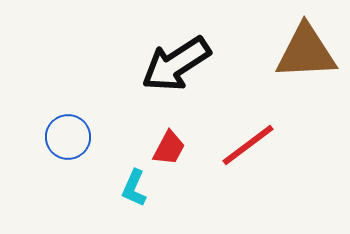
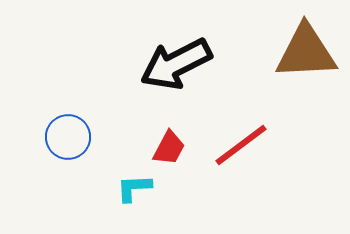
black arrow: rotated 6 degrees clockwise
red line: moved 7 px left
cyan L-shape: rotated 63 degrees clockwise
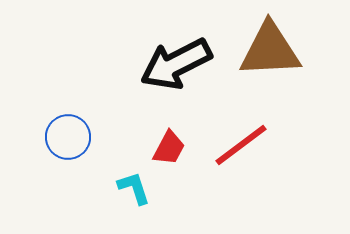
brown triangle: moved 36 px left, 2 px up
cyan L-shape: rotated 75 degrees clockwise
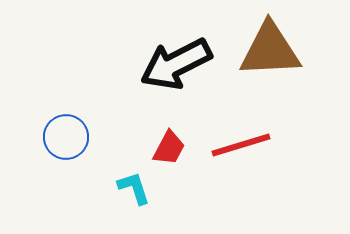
blue circle: moved 2 px left
red line: rotated 20 degrees clockwise
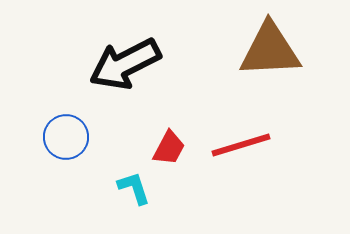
black arrow: moved 51 px left
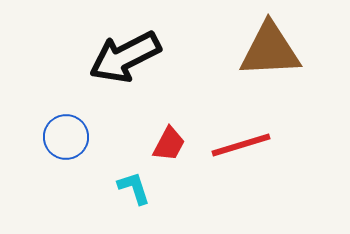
black arrow: moved 7 px up
red trapezoid: moved 4 px up
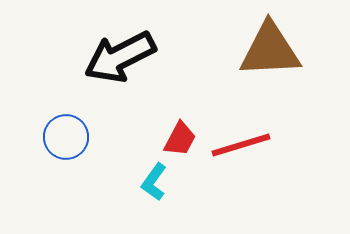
black arrow: moved 5 px left
red trapezoid: moved 11 px right, 5 px up
cyan L-shape: moved 20 px right, 6 px up; rotated 126 degrees counterclockwise
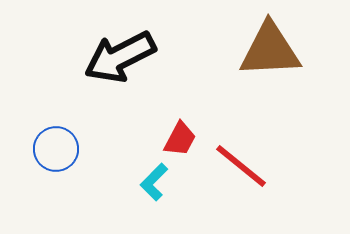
blue circle: moved 10 px left, 12 px down
red line: moved 21 px down; rotated 56 degrees clockwise
cyan L-shape: rotated 9 degrees clockwise
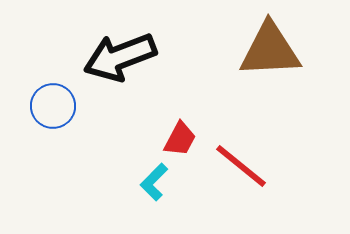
black arrow: rotated 6 degrees clockwise
blue circle: moved 3 px left, 43 px up
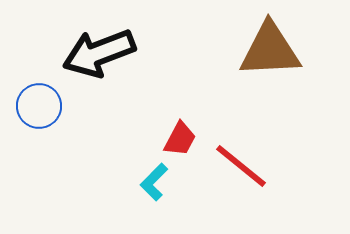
black arrow: moved 21 px left, 4 px up
blue circle: moved 14 px left
